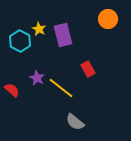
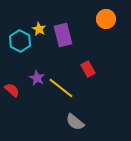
orange circle: moved 2 px left
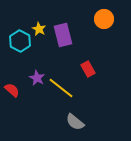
orange circle: moved 2 px left
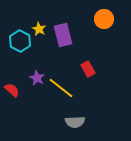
gray semicircle: rotated 42 degrees counterclockwise
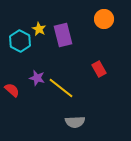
red rectangle: moved 11 px right
purple star: rotated 14 degrees counterclockwise
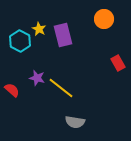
red rectangle: moved 19 px right, 6 px up
gray semicircle: rotated 12 degrees clockwise
